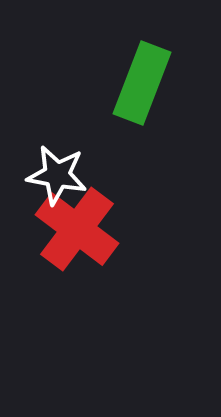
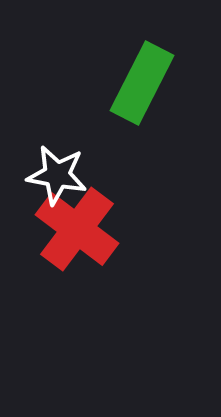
green rectangle: rotated 6 degrees clockwise
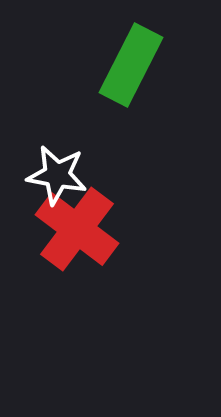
green rectangle: moved 11 px left, 18 px up
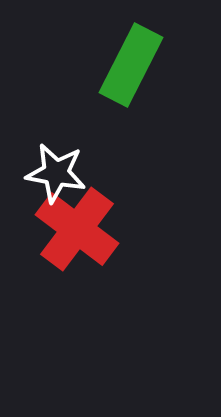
white star: moved 1 px left, 2 px up
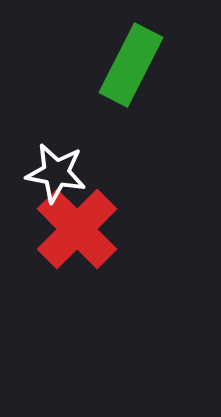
red cross: rotated 8 degrees clockwise
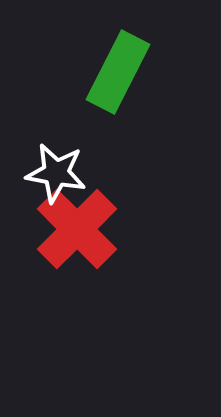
green rectangle: moved 13 px left, 7 px down
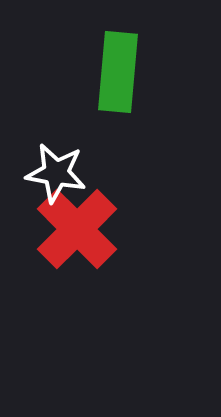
green rectangle: rotated 22 degrees counterclockwise
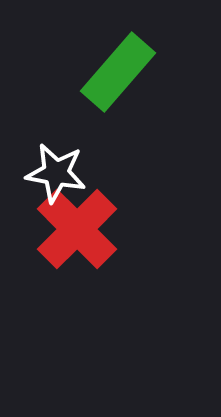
green rectangle: rotated 36 degrees clockwise
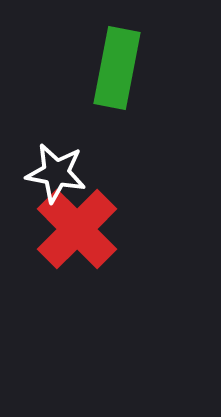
green rectangle: moved 1 px left, 4 px up; rotated 30 degrees counterclockwise
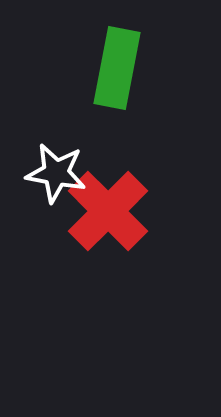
red cross: moved 31 px right, 18 px up
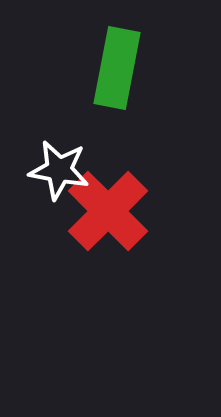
white star: moved 3 px right, 3 px up
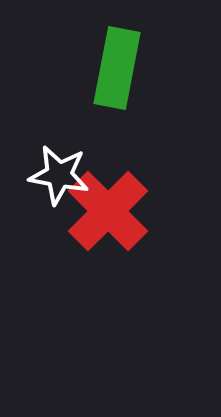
white star: moved 5 px down
